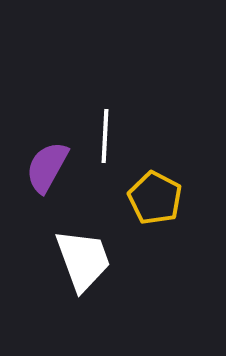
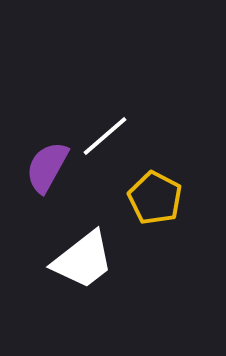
white line: rotated 46 degrees clockwise
white trapezoid: rotated 72 degrees clockwise
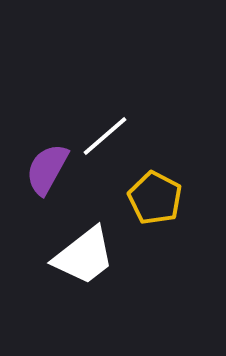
purple semicircle: moved 2 px down
white trapezoid: moved 1 px right, 4 px up
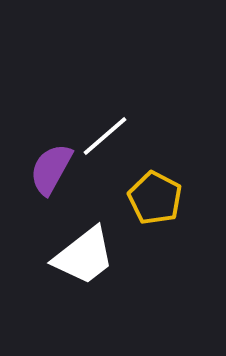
purple semicircle: moved 4 px right
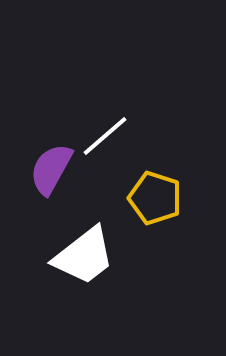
yellow pentagon: rotated 10 degrees counterclockwise
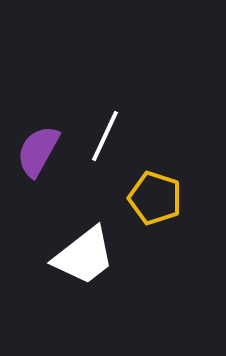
white line: rotated 24 degrees counterclockwise
purple semicircle: moved 13 px left, 18 px up
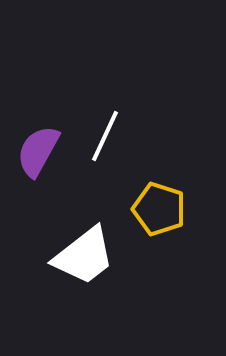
yellow pentagon: moved 4 px right, 11 px down
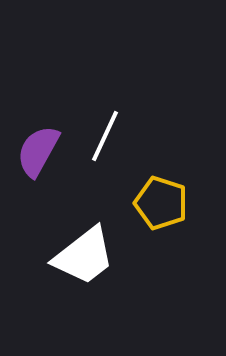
yellow pentagon: moved 2 px right, 6 px up
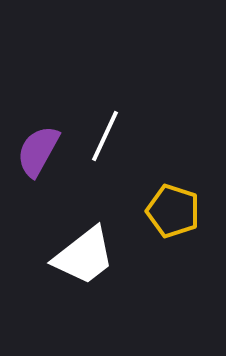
yellow pentagon: moved 12 px right, 8 px down
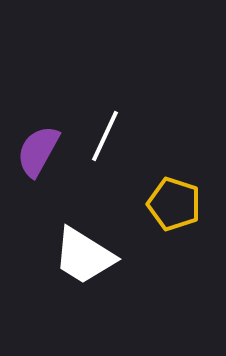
yellow pentagon: moved 1 px right, 7 px up
white trapezoid: rotated 70 degrees clockwise
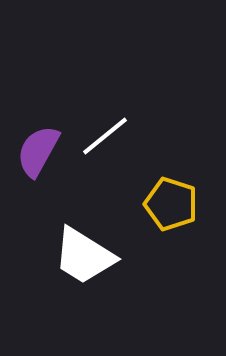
white line: rotated 26 degrees clockwise
yellow pentagon: moved 3 px left
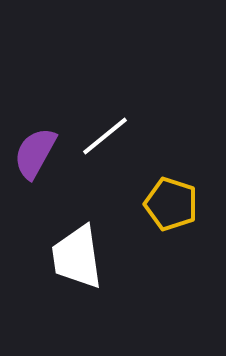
purple semicircle: moved 3 px left, 2 px down
white trapezoid: moved 7 px left, 1 px down; rotated 50 degrees clockwise
